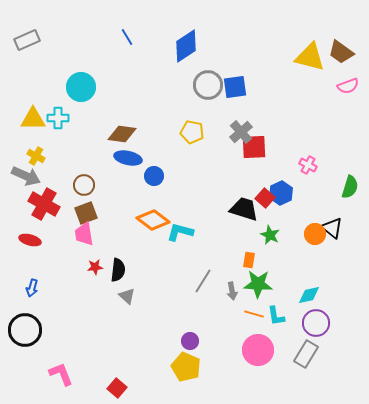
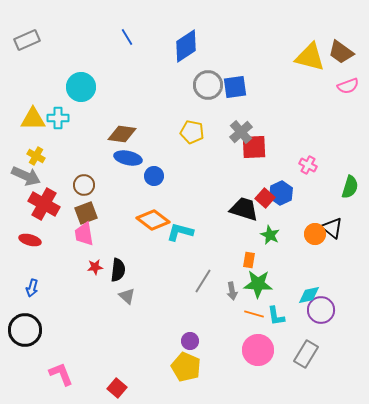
purple circle at (316, 323): moved 5 px right, 13 px up
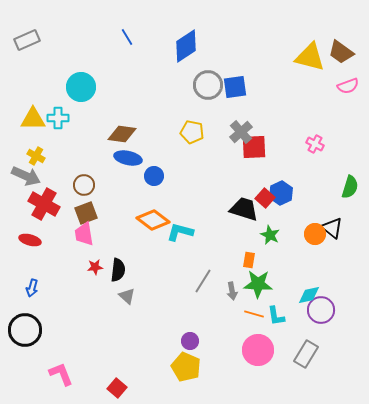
pink cross at (308, 165): moved 7 px right, 21 px up
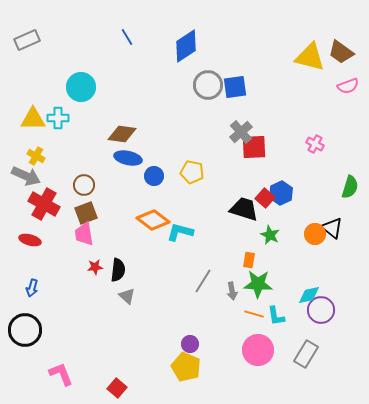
yellow pentagon at (192, 132): moved 40 px down
purple circle at (190, 341): moved 3 px down
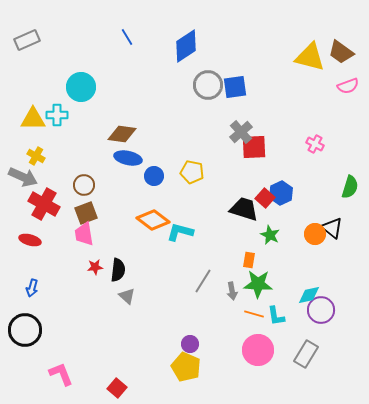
cyan cross at (58, 118): moved 1 px left, 3 px up
gray arrow at (26, 176): moved 3 px left, 1 px down
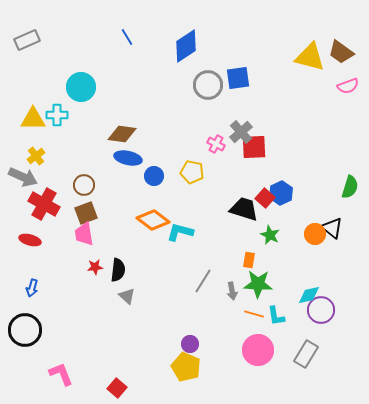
blue square at (235, 87): moved 3 px right, 9 px up
pink cross at (315, 144): moved 99 px left
yellow cross at (36, 156): rotated 24 degrees clockwise
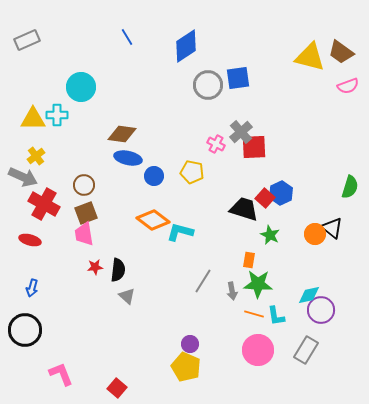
gray rectangle at (306, 354): moved 4 px up
